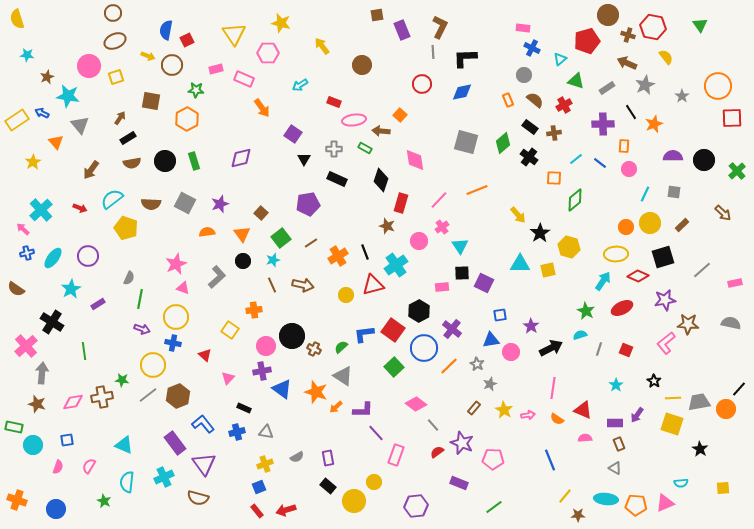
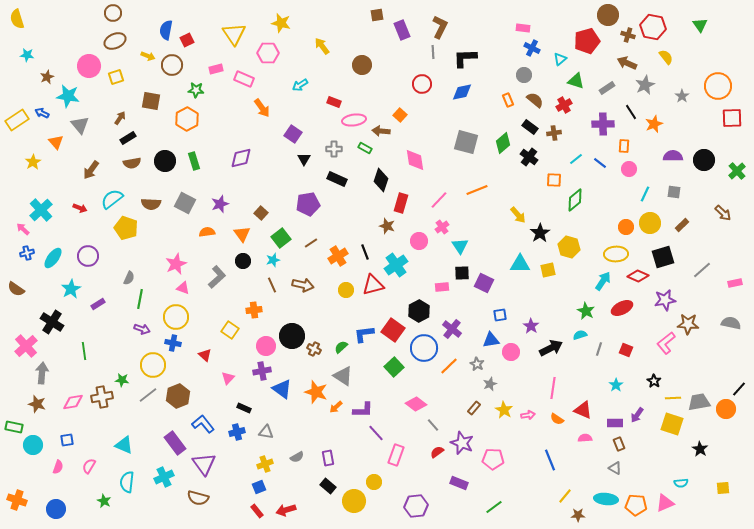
orange square at (554, 178): moved 2 px down
yellow circle at (346, 295): moved 5 px up
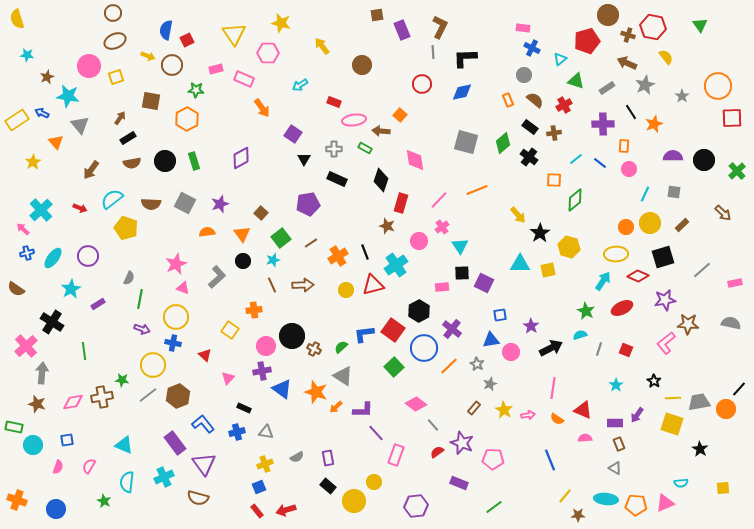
purple diamond at (241, 158): rotated 15 degrees counterclockwise
brown arrow at (303, 285): rotated 15 degrees counterclockwise
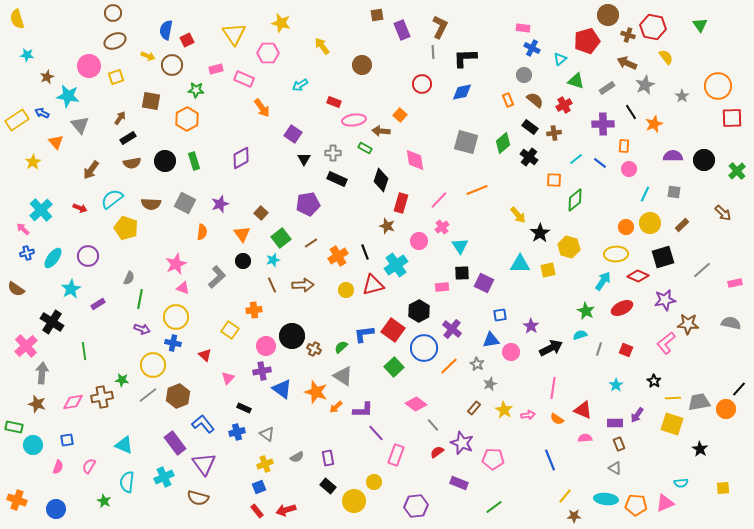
gray cross at (334, 149): moved 1 px left, 4 px down
orange semicircle at (207, 232): moved 5 px left; rotated 105 degrees clockwise
gray triangle at (266, 432): moved 1 px right, 2 px down; rotated 28 degrees clockwise
brown star at (578, 515): moved 4 px left, 1 px down
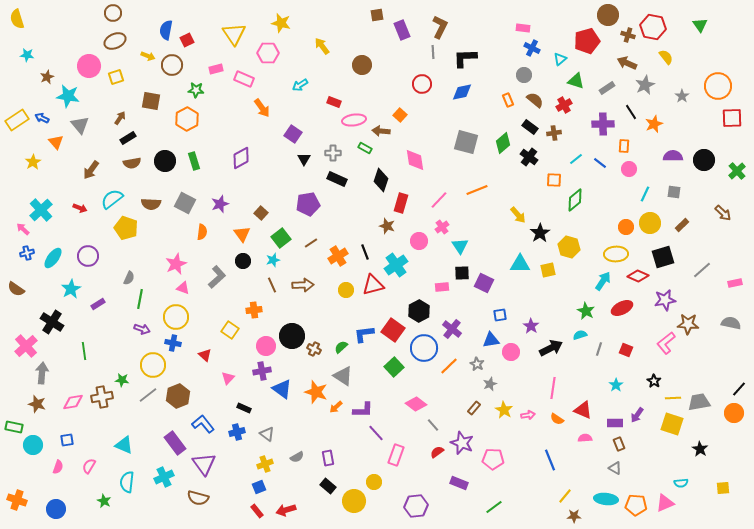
blue arrow at (42, 113): moved 5 px down
orange circle at (726, 409): moved 8 px right, 4 px down
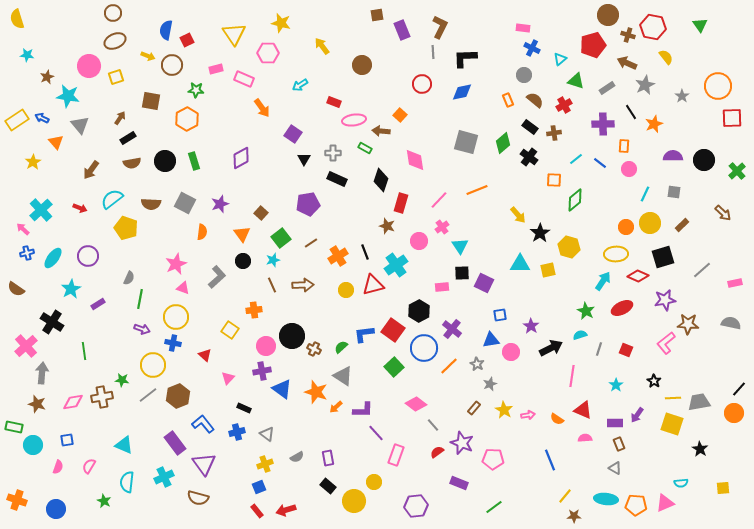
red pentagon at (587, 41): moved 6 px right, 4 px down
pink line at (553, 388): moved 19 px right, 12 px up
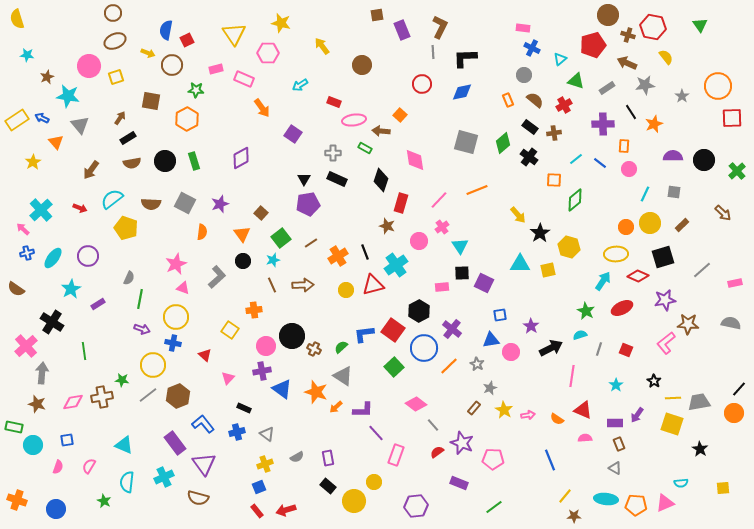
yellow arrow at (148, 56): moved 3 px up
gray star at (645, 85): rotated 18 degrees clockwise
black triangle at (304, 159): moved 20 px down
gray star at (490, 384): moved 4 px down
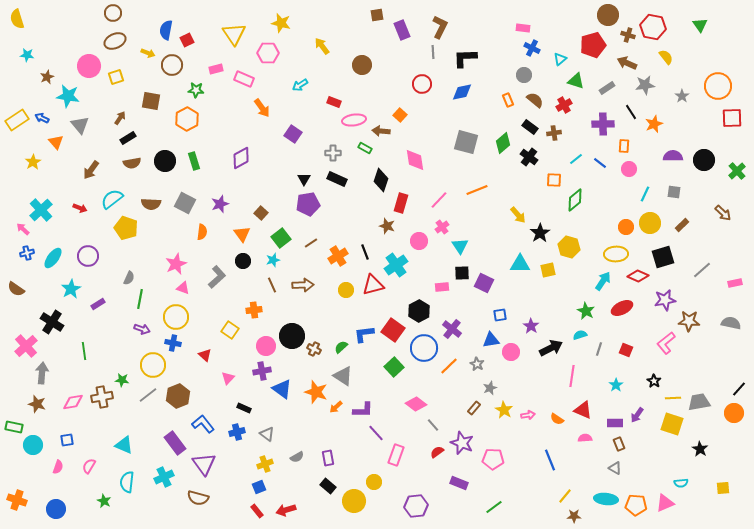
brown star at (688, 324): moved 1 px right, 3 px up
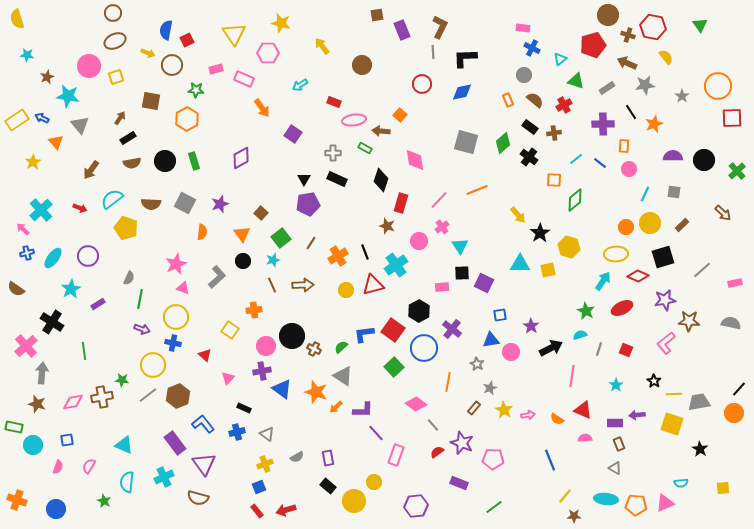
brown line at (311, 243): rotated 24 degrees counterclockwise
orange line at (449, 366): moved 1 px left, 16 px down; rotated 36 degrees counterclockwise
yellow line at (673, 398): moved 1 px right, 4 px up
purple arrow at (637, 415): rotated 49 degrees clockwise
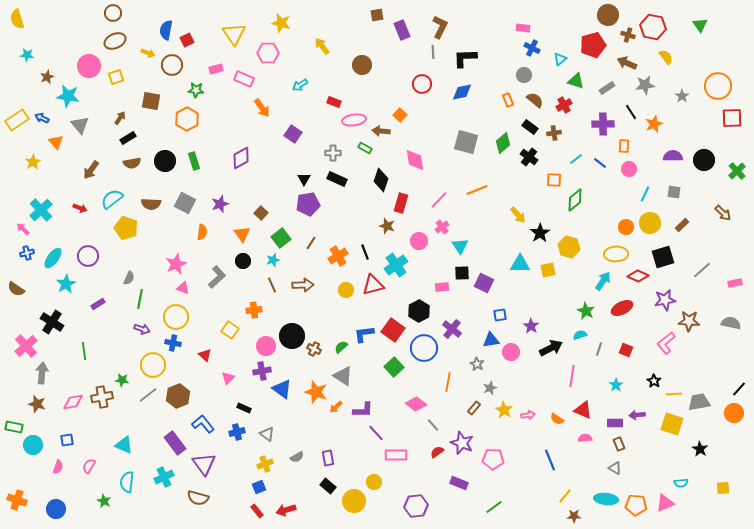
cyan star at (71, 289): moved 5 px left, 5 px up
pink rectangle at (396, 455): rotated 70 degrees clockwise
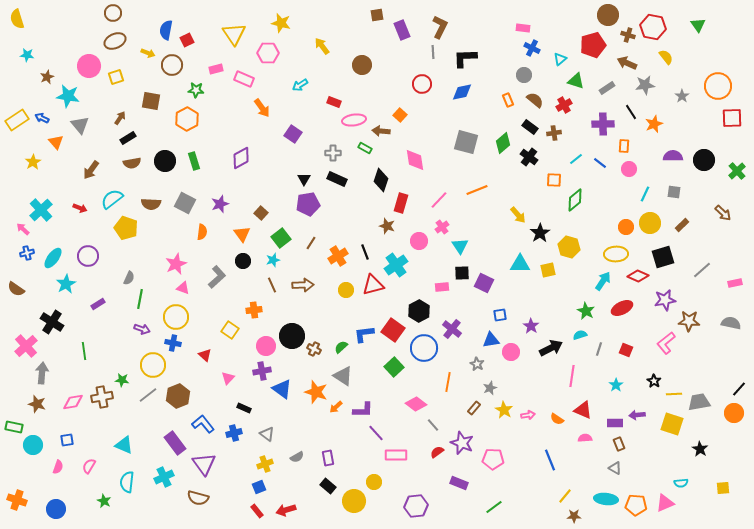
green triangle at (700, 25): moved 2 px left
blue cross at (237, 432): moved 3 px left, 1 px down
